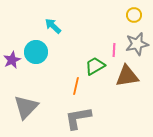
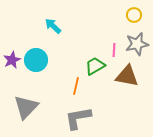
cyan circle: moved 8 px down
brown triangle: rotated 20 degrees clockwise
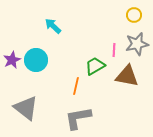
gray triangle: moved 1 px down; rotated 36 degrees counterclockwise
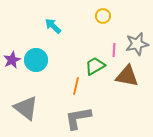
yellow circle: moved 31 px left, 1 px down
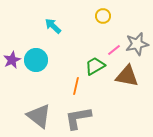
pink line: rotated 48 degrees clockwise
gray triangle: moved 13 px right, 8 px down
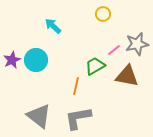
yellow circle: moved 2 px up
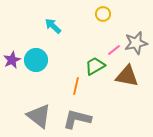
gray star: moved 1 px left, 1 px up
gray L-shape: moved 1 px left, 1 px down; rotated 24 degrees clockwise
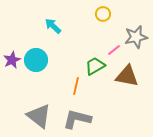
gray star: moved 6 px up
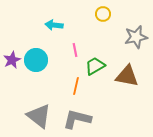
cyan arrow: moved 1 px right, 1 px up; rotated 36 degrees counterclockwise
pink line: moved 39 px left; rotated 64 degrees counterclockwise
